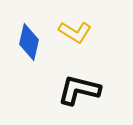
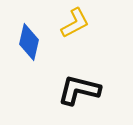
yellow L-shape: moved 9 px up; rotated 60 degrees counterclockwise
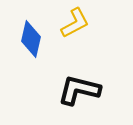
blue diamond: moved 2 px right, 3 px up
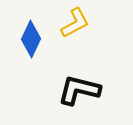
blue diamond: rotated 12 degrees clockwise
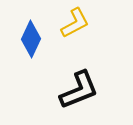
black L-shape: rotated 144 degrees clockwise
